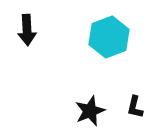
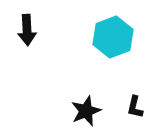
cyan hexagon: moved 4 px right
black star: moved 4 px left
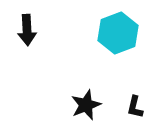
cyan hexagon: moved 5 px right, 4 px up
black star: moved 6 px up
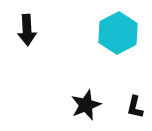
cyan hexagon: rotated 6 degrees counterclockwise
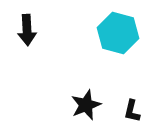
cyan hexagon: rotated 18 degrees counterclockwise
black L-shape: moved 3 px left, 4 px down
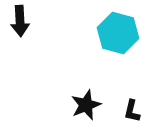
black arrow: moved 7 px left, 9 px up
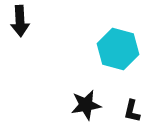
cyan hexagon: moved 16 px down
black star: rotated 12 degrees clockwise
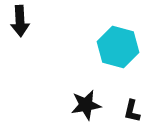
cyan hexagon: moved 2 px up
